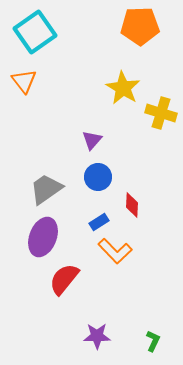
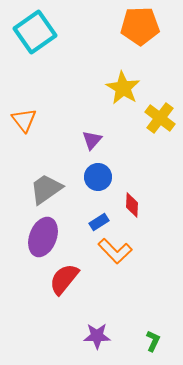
orange triangle: moved 39 px down
yellow cross: moved 1 px left, 5 px down; rotated 20 degrees clockwise
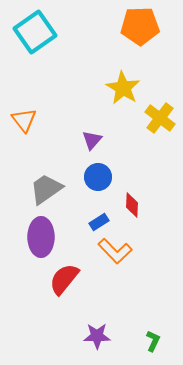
purple ellipse: moved 2 px left; rotated 21 degrees counterclockwise
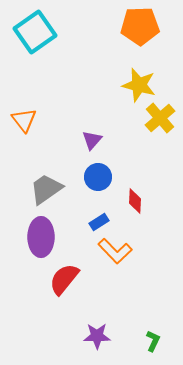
yellow star: moved 16 px right, 3 px up; rotated 16 degrees counterclockwise
yellow cross: rotated 12 degrees clockwise
red diamond: moved 3 px right, 4 px up
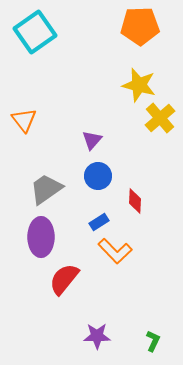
blue circle: moved 1 px up
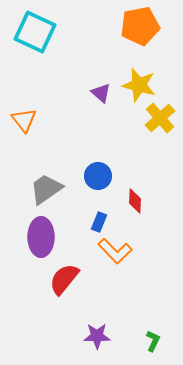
orange pentagon: rotated 9 degrees counterclockwise
cyan square: rotated 30 degrees counterclockwise
purple triangle: moved 9 px right, 47 px up; rotated 30 degrees counterclockwise
blue rectangle: rotated 36 degrees counterclockwise
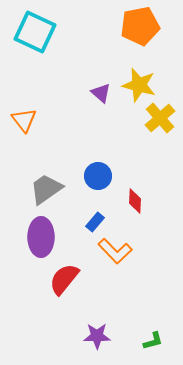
blue rectangle: moved 4 px left; rotated 18 degrees clockwise
green L-shape: rotated 50 degrees clockwise
